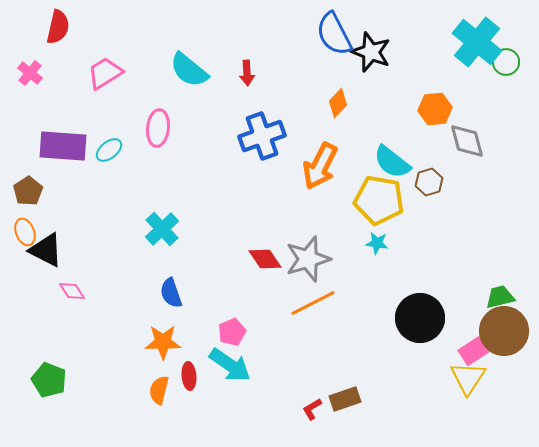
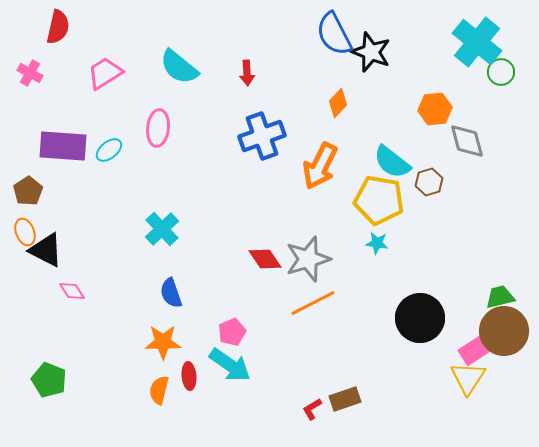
green circle at (506, 62): moved 5 px left, 10 px down
cyan semicircle at (189, 70): moved 10 px left, 3 px up
pink cross at (30, 73): rotated 10 degrees counterclockwise
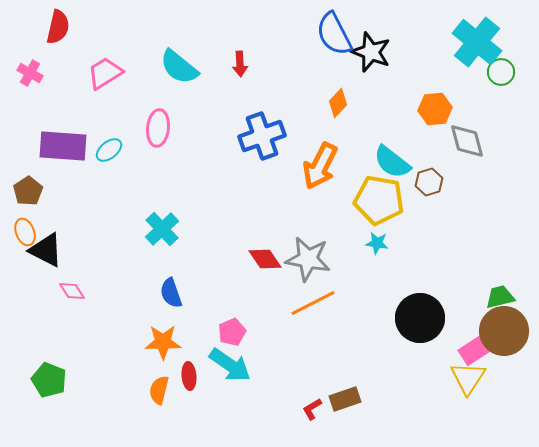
red arrow at (247, 73): moved 7 px left, 9 px up
gray star at (308, 259): rotated 27 degrees clockwise
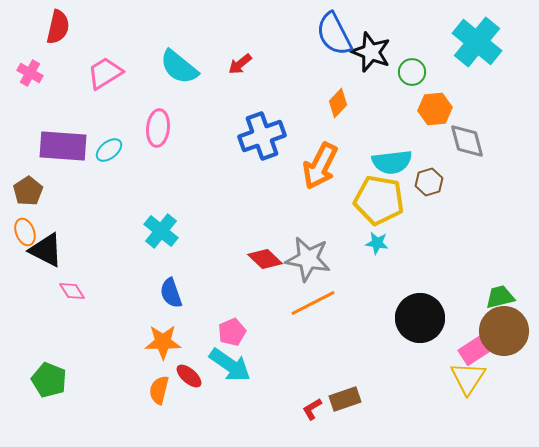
red arrow at (240, 64): rotated 55 degrees clockwise
green circle at (501, 72): moved 89 px left
cyan semicircle at (392, 162): rotated 45 degrees counterclockwise
cyan cross at (162, 229): moved 1 px left, 2 px down; rotated 8 degrees counterclockwise
red diamond at (265, 259): rotated 12 degrees counterclockwise
red ellipse at (189, 376): rotated 44 degrees counterclockwise
